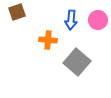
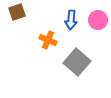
orange cross: rotated 18 degrees clockwise
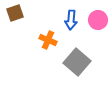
brown square: moved 2 px left, 1 px down
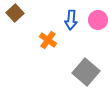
brown square: rotated 24 degrees counterclockwise
orange cross: rotated 12 degrees clockwise
gray square: moved 9 px right, 10 px down
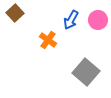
blue arrow: rotated 24 degrees clockwise
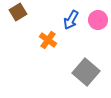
brown square: moved 3 px right, 1 px up; rotated 12 degrees clockwise
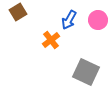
blue arrow: moved 2 px left
orange cross: moved 3 px right; rotated 18 degrees clockwise
gray square: rotated 16 degrees counterclockwise
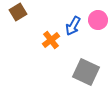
blue arrow: moved 4 px right, 6 px down
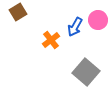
blue arrow: moved 2 px right, 1 px down
gray square: rotated 16 degrees clockwise
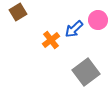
blue arrow: moved 1 px left, 2 px down; rotated 18 degrees clockwise
gray square: rotated 12 degrees clockwise
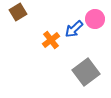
pink circle: moved 3 px left, 1 px up
